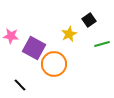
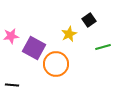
pink star: rotated 14 degrees counterclockwise
green line: moved 1 px right, 3 px down
orange circle: moved 2 px right
black line: moved 8 px left; rotated 40 degrees counterclockwise
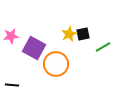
black square: moved 6 px left, 14 px down; rotated 24 degrees clockwise
green line: rotated 14 degrees counterclockwise
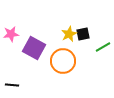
pink star: moved 2 px up
orange circle: moved 7 px right, 3 px up
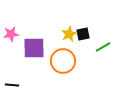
purple square: rotated 30 degrees counterclockwise
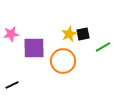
black line: rotated 32 degrees counterclockwise
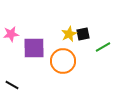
black line: rotated 56 degrees clockwise
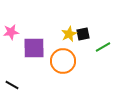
pink star: moved 2 px up
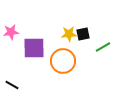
yellow star: rotated 21 degrees clockwise
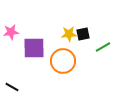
black line: moved 2 px down
